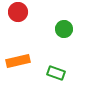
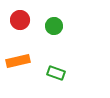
red circle: moved 2 px right, 8 px down
green circle: moved 10 px left, 3 px up
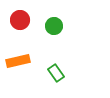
green rectangle: rotated 36 degrees clockwise
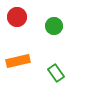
red circle: moved 3 px left, 3 px up
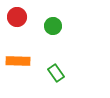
green circle: moved 1 px left
orange rectangle: rotated 15 degrees clockwise
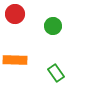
red circle: moved 2 px left, 3 px up
orange rectangle: moved 3 px left, 1 px up
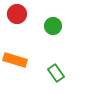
red circle: moved 2 px right
orange rectangle: rotated 15 degrees clockwise
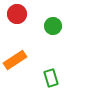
orange rectangle: rotated 50 degrees counterclockwise
green rectangle: moved 5 px left, 5 px down; rotated 18 degrees clockwise
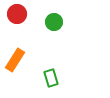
green circle: moved 1 px right, 4 px up
orange rectangle: rotated 25 degrees counterclockwise
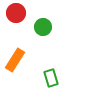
red circle: moved 1 px left, 1 px up
green circle: moved 11 px left, 5 px down
